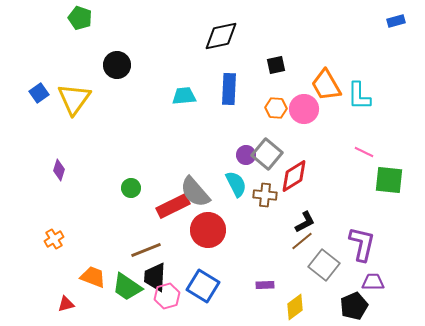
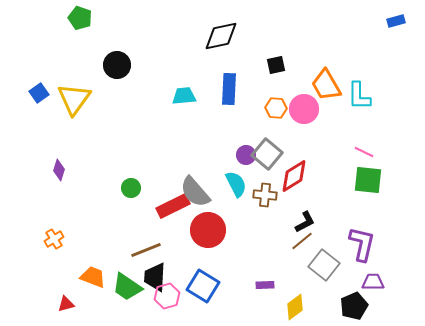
green square at (389, 180): moved 21 px left
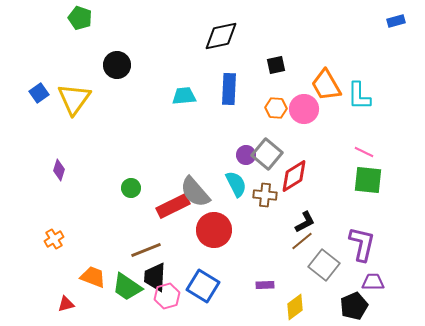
red circle at (208, 230): moved 6 px right
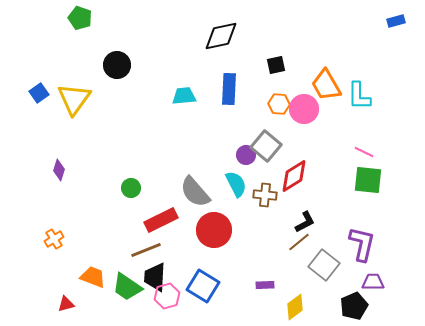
orange hexagon at (276, 108): moved 3 px right, 4 px up
gray square at (267, 154): moved 1 px left, 8 px up
red rectangle at (173, 206): moved 12 px left, 14 px down
brown line at (302, 241): moved 3 px left, 1 px down
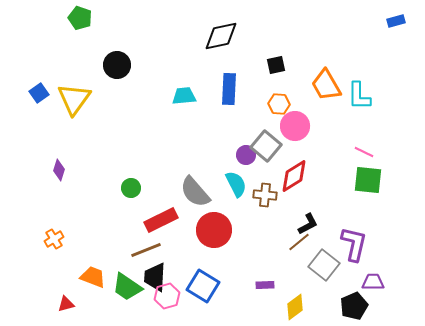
pink circle at (304, 109): moved 9 px left, 17 px down
black L-shape at (305, 222): moved 3 px right, 2 px down
purple L-shape at (362, 244): moved 8 px left
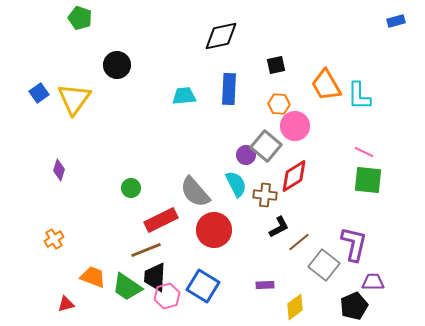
black L-shape at (308, 224): moved 29 px left, 3 px down
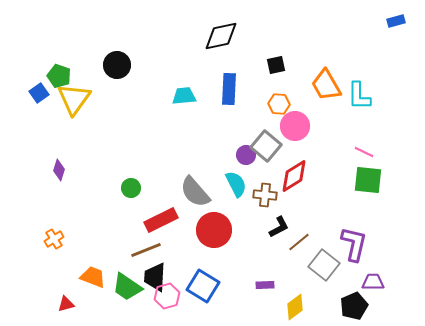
green pentagon at (80, 18): moved 21 px left, 58 px down
